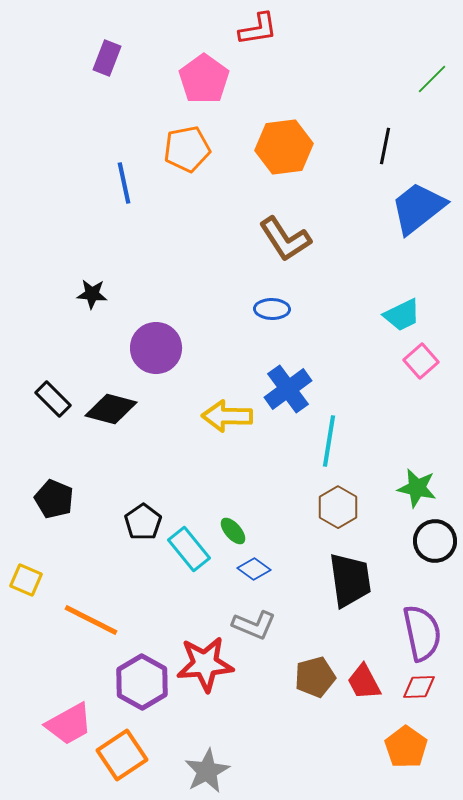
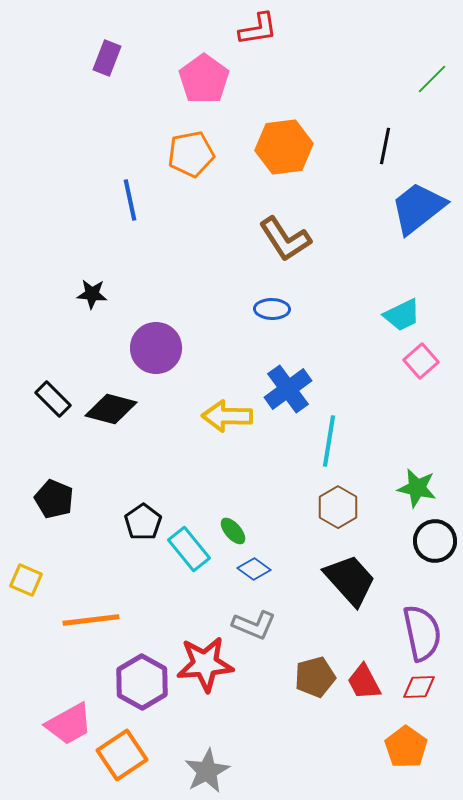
orange pentagon at (187, 149): moved 4 px right, 5 px down
blue line at (124, 183): moved 6 px right, 17 px down
black trapezoid at (350, 580): rotated 34 degrees counterclockwise
orange line at (91, 620): rotated 34 degrees counterclockwise
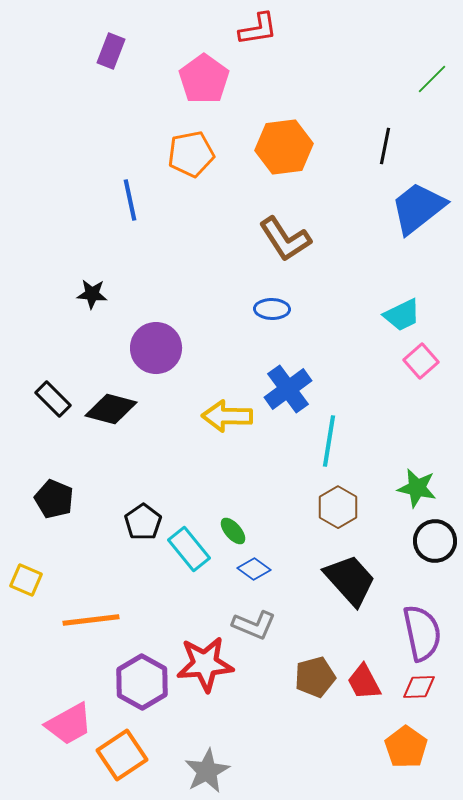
purple rectangle at (107, 58): moved 4 px right, 7 px up
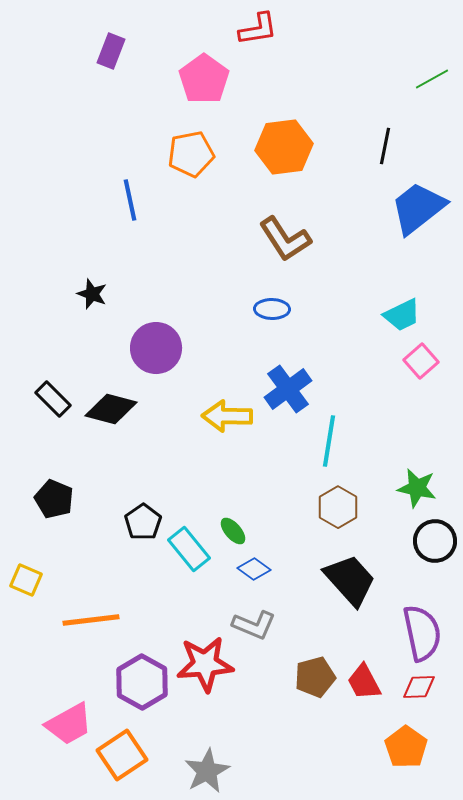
green line at (432, 79): rotated 16 degrees clockwise
black star at (92, 294): rotated 16 degrees clockwise
